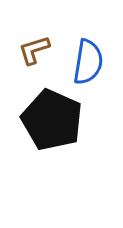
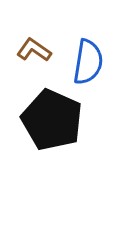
brown L-shape: rotated 52 degrees clockwise
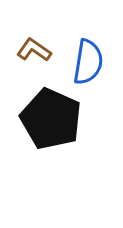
black pentagon: moved 1 px left, 1 px up
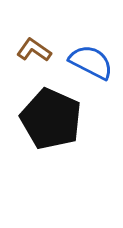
blue semicircle: moved 3 px right; rotated 72 degrees counterclockwise
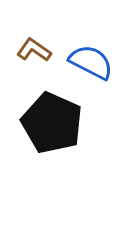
black pentagon: moved 1 px right, 4 px down
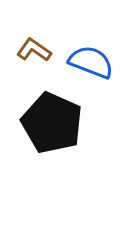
blue semicircle: rotated 6 degrees counterclockwise
